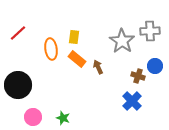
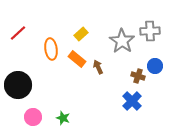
yellow rectangle: moved 7 px right, 3 px up; rotated 40 degrees clockwise
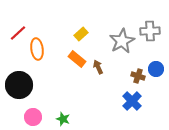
gray star: rotated 10 degrees clockwise
orange ellipse: moved 14 px left
blue circle: moved 1 px right, 3 px down
black circle: moved 1 px right
green star: moved 1 px down
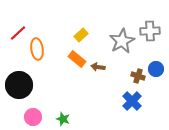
yellow rectangle: moved 1 px down
brown arrow: rotated 56 degrees counterclockwise
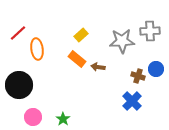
gray star: rotated 25 degrees clockwise
green star: rotated 16 degrees clockwise
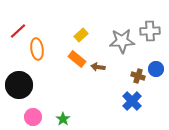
red line: moved 2 px up
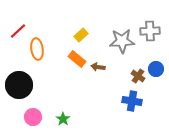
brown cross: rotated 16 degrees clockwise
blue cross: rotated 36 degrees counterclockwise
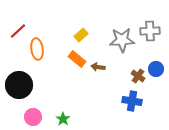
gray star: moved 1 px up
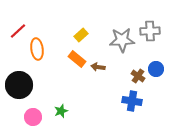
green star: moved 2 px left, 8 px up; rotated 16 degrees clockwise
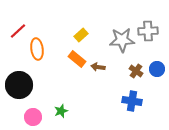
gray cross: moved 2 px left
blue circle: moved 1 px right
brown cross: moved 2 px left, 5 px up
